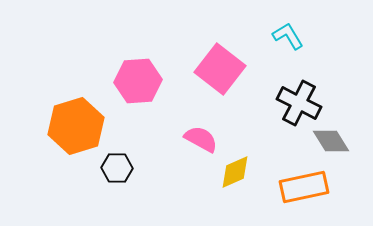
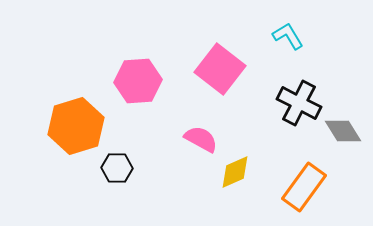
gray diamond: moved 12 px right, 10 px up
orange rectangle: rotated 42 degrees counterclockwise
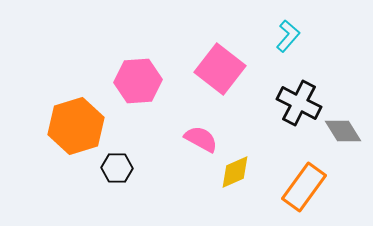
cyan L-shape: rotated 72 degrees clockwise
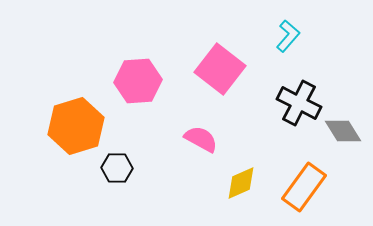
yellow diamond: moved 6 px right, 11 px down
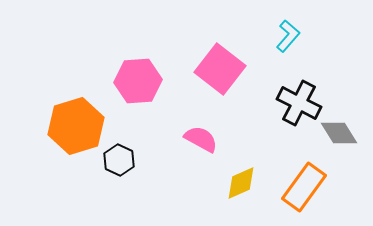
gray diamond: moved 4 px left, 2 px down
black hexagon: moved 2 px right, 8 px up; rotated 24 degrees clockwise
